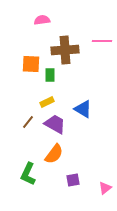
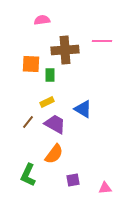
green L-shape: moved 1 px down
pink triangle: rotated 32 degrees clockwise
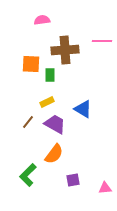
green L-shape: rotated 20 degrees clockwise
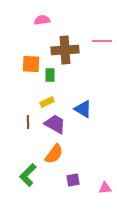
brown line: rotated 40 degrees counterclockwise
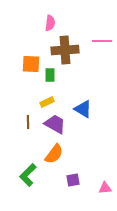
pink semicircle: moved 8 px right, 3 px down; rotated 105 degrees clockwise
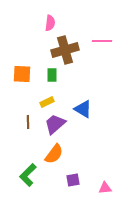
brown cross: rotated 12 degrees counterclockwise
orange square: moved 9 px left, 10 px down
green rectangle: moved 2 px right
purple trapezoid: rotated 70 degrees counterclockwise
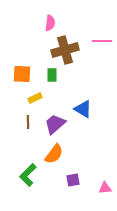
yellow rectangle: moved 12 px left, 4 px up
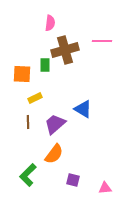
green rectangle: moved 7 px left, 10 px up
purple square: rotated 24 degrees clockwise
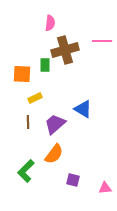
green L-shape: moved 2 px left, 4 px up
